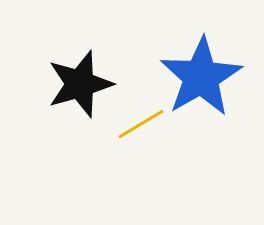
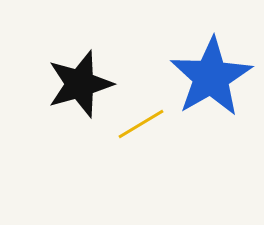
blue star: moved 10 px right
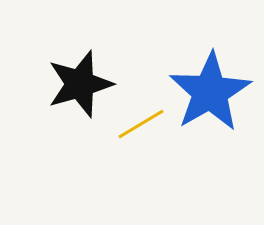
blue star: moved 1 px left, 15 px down
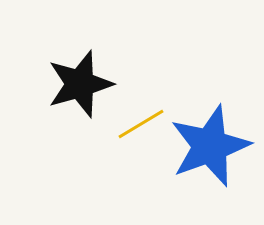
blue star: moved 54 px down; rotated 10 degrees clockwise
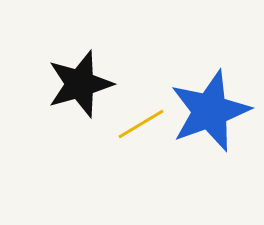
blue star: moved 35 px up
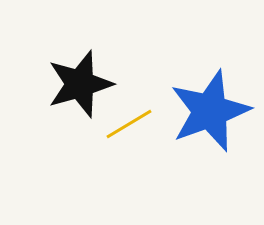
yellow line: moved 12 px left
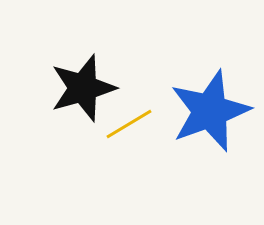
black star: moved 3 px right, 4 px down
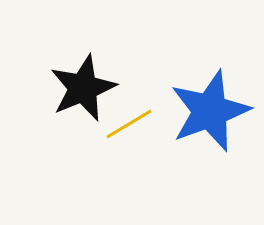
black star: rotated 6 degrees counterclockwise
